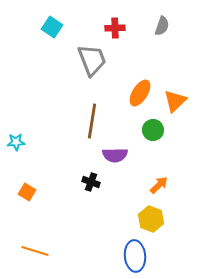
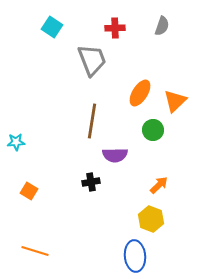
black cross: rotated 30 degrees counterclockwise
orange square: moved 2 px right, 1 px up
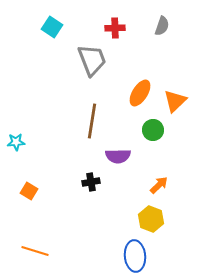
purple semicircle: moved 3 px right, 1 px down
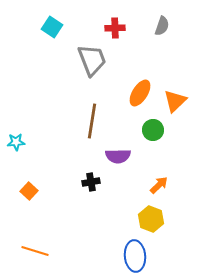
orange square: rotated 12 degrees clockwise
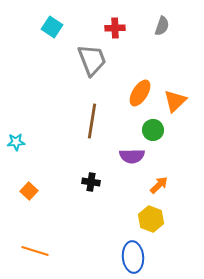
purple semicircle: moved 14 px right
black cross: rotated 18 degrees clockwise
blue ellipse: moved 2 px left, 1 px down
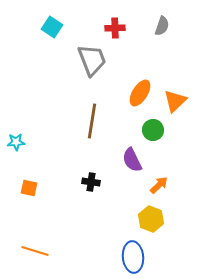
purple semicircle: moved 4 px down; rotated 65 degrees clockwise
orange square: moved 3 px up; rotated 30 degrees counterclockwise
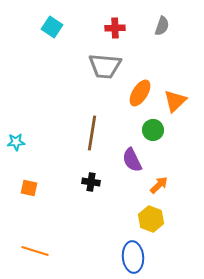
gray trapezoid: moved 13 px right, 6 px down; rotated 116 degrees clockwise
brown line: moved 12 px down
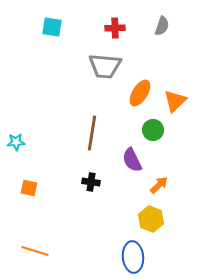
cyan square: rotated 25 degrees counterclockwise
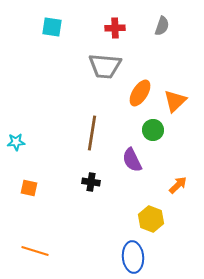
orange arrow: moved 19 px right
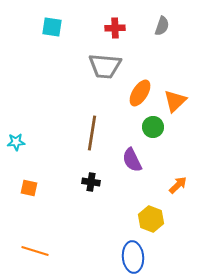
green circle: moved 3 px up
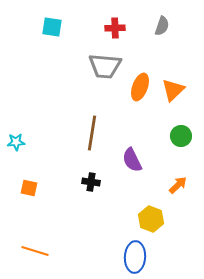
orange ellipse: moved 6 px up; rotated 12 degrees counterclockwise
orange triangle: moved 2 px left, 11 px up
green circle: moved 28 px right, 9 px down
blue ellipse: moved 2 px right; rotated 8 degrees clockwise
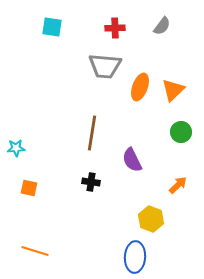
gray semicircle: rotated 18 degrees clockwise
green circle: moved 4 px up
cyan star: moved 6 px down
